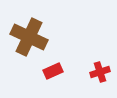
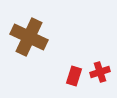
red rectangle: moved 21 px right, 5 px down; rotated 48 degrees counterclockwise
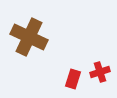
red rectangle: moved 1 px left, 3 px down
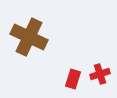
red cross: moved 2 px down
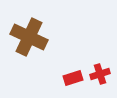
red rectangle: moved 1 px up; rotated 54 degrees clockwise
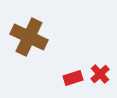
red cross: rotated 24 degrees counterclockwise
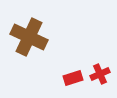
red cross: rotated 18 degrees clockwise
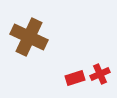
red rectangle: moved 2 px right
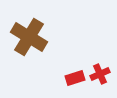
brown cross: rotated 6 degrees clockwise
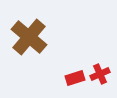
brown cross: rotated 9 degrees clockwise
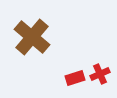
brown cross: moved 3 px right
